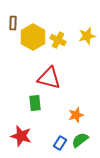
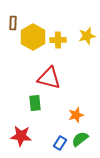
yellow cross: rotated 28 degrees counterclockwise
red star: rotated 10 degrees counterclockwise
green semicircle: moved 1 px up
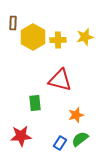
yellow star: moved 2 px left, 1 px down
red triangle: moved 11 px right, 2 px down
red star: rotated 10 degrees counterclockwise
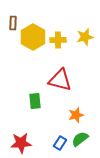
green rectangle: moved 2 px up
red star: moved 7 px down
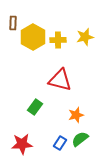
green rectangle: moved 6 px down; rotated 42 degrees clockwise
red star: moved 1 px right, 1 px down
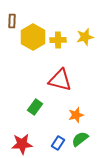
brown rectangle: moved 1 px left, 2 px up
blue rectangle: moved 2 px left
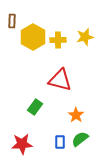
orange star: rotated 21 degrees counterclockwise
blue rectangle: moved 2 px right, 1 px up; rotated 32 degrees counterclockwise
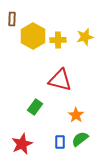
brown rectangle: moved 2 px up
yellow hexagon: moved 1 px up
red star: rotated 20 degrees counterclockwise
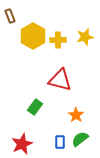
brown rectangle: moved 2 px left, 3 px up; rotated 24 degrees counterclockwise
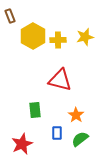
green rectangle: moved 3 px down; rotated 42 degrees counterclockwise
blue rectangle: moved 3 px left, 9 px up
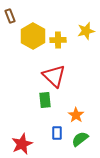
yellow star: moved 1 px right, 6 px up
red triangle: moved 6 px left, 4 px up; rotated 30 degrees clockwise
green rectangle: moved 10 px right, 10 px up
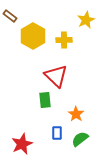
brown rectangle: rotated 32 degrees counterclockwise
yellow star: moved 11 px up; rotated 12 degrees counterclockwise
yellow cross: moved 6 px right
red triangle: moved 2 px right
orange star: moved 1 px up
